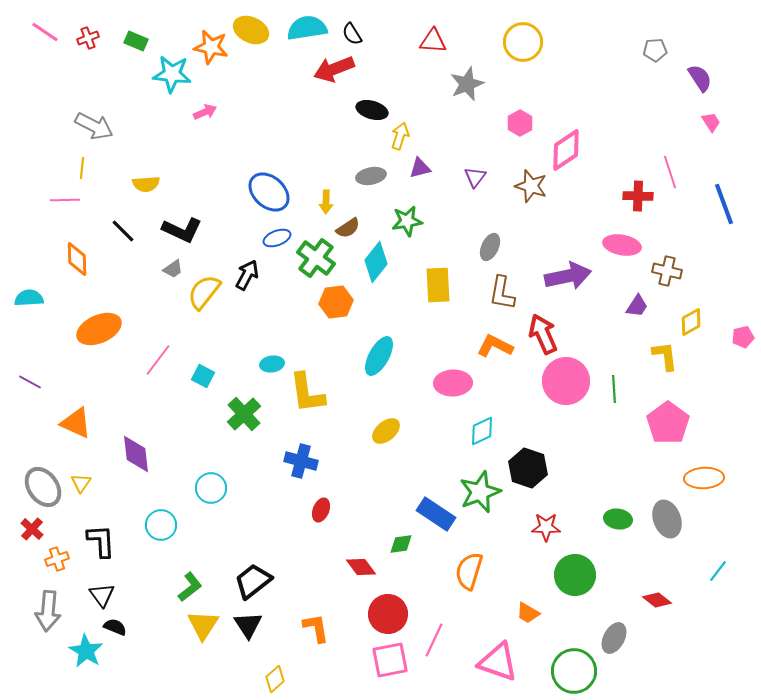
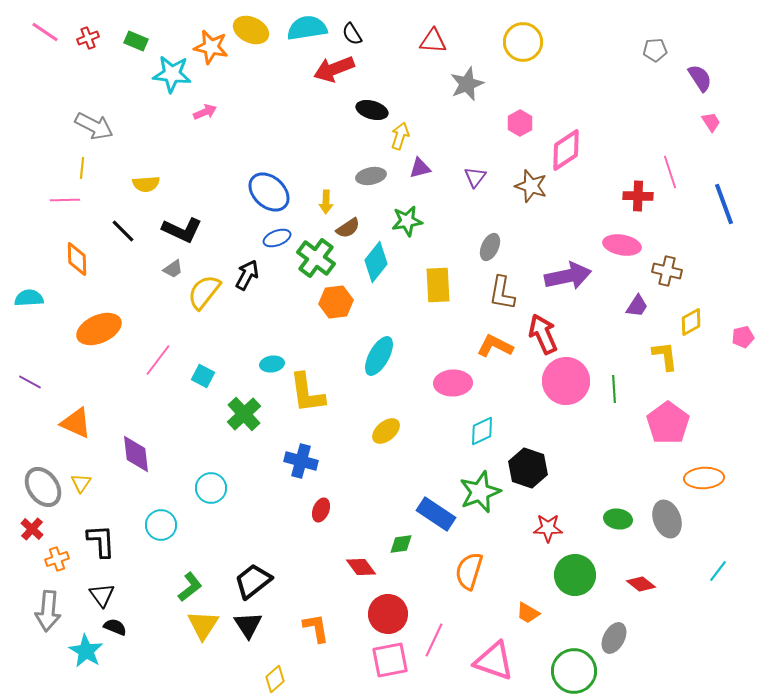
red star at (546, 527): moved 2 px right, 1 px down
red diamond at (657, 600): moved 16 px left, 16 px up
pink triangle at (498, 662): moved 4 px left, 1 px up
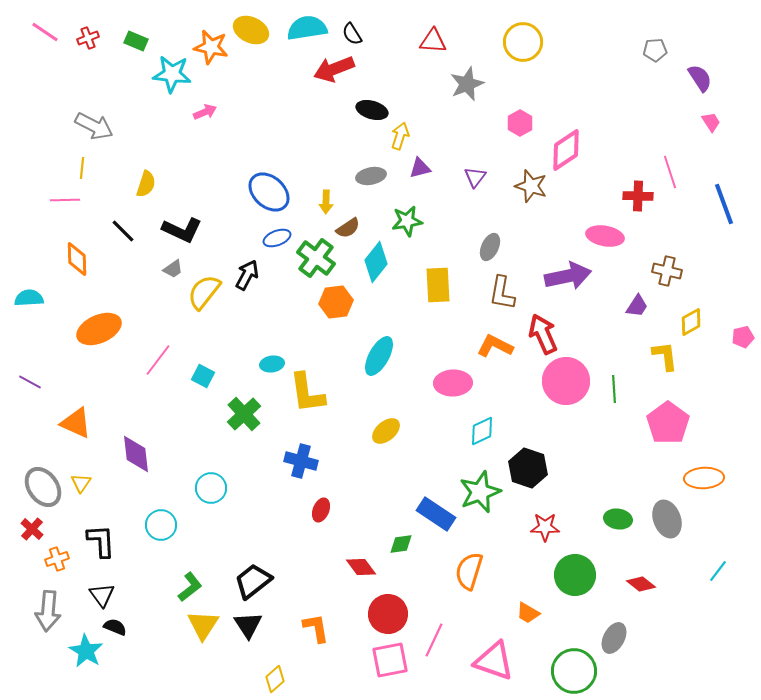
yellow semicircle at (146, 184): rotated 68 degrees counterclockwise
pink ellipse at (622, 245): moved 17 px left, 9 px up
red star at (548, 528): moved 3 px left, 1 px up
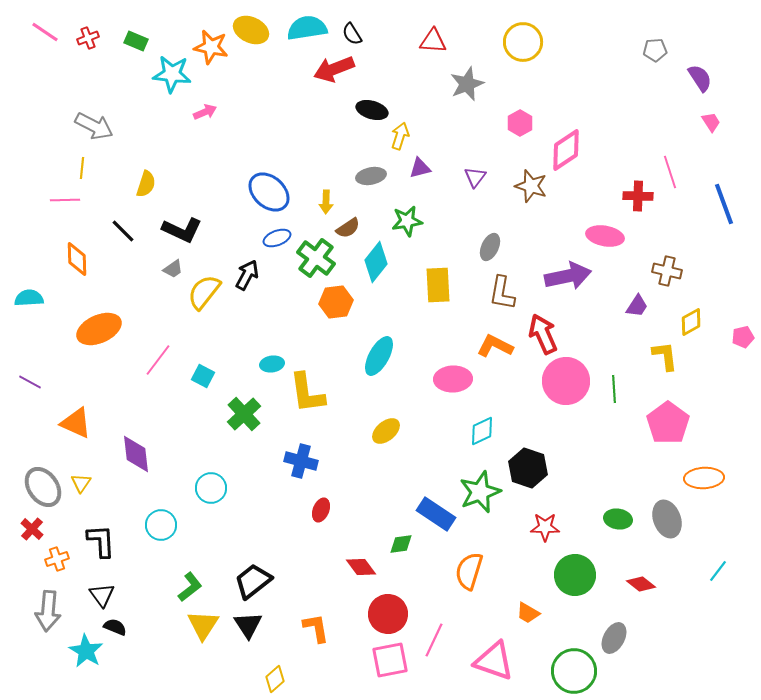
pink ellipse at (453, 383): moved 4 px up
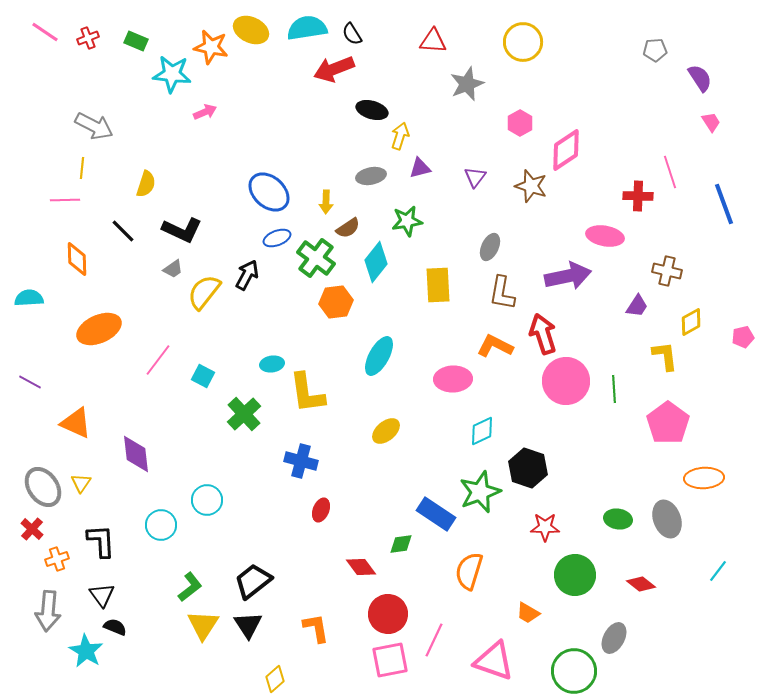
red arrow at (543, 334): rotated 6 degrees clockwise
cyan circle at (211, 488): moved 4 px left, 12 px down
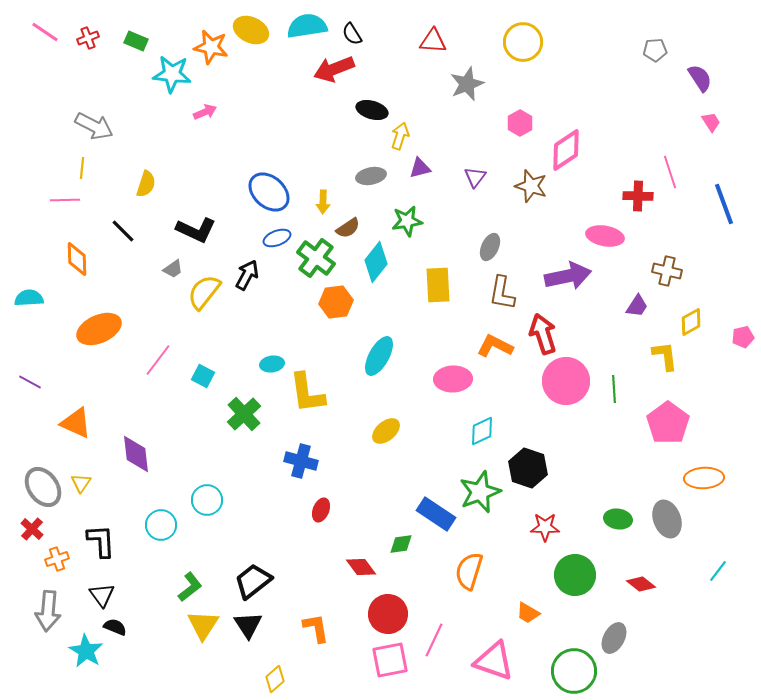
cyan semicircle at (307, 28): moved 2 px up
yellow arrow at (326, 202): moved 3 px left
black L-shape at (182, 230): moved 14 px right
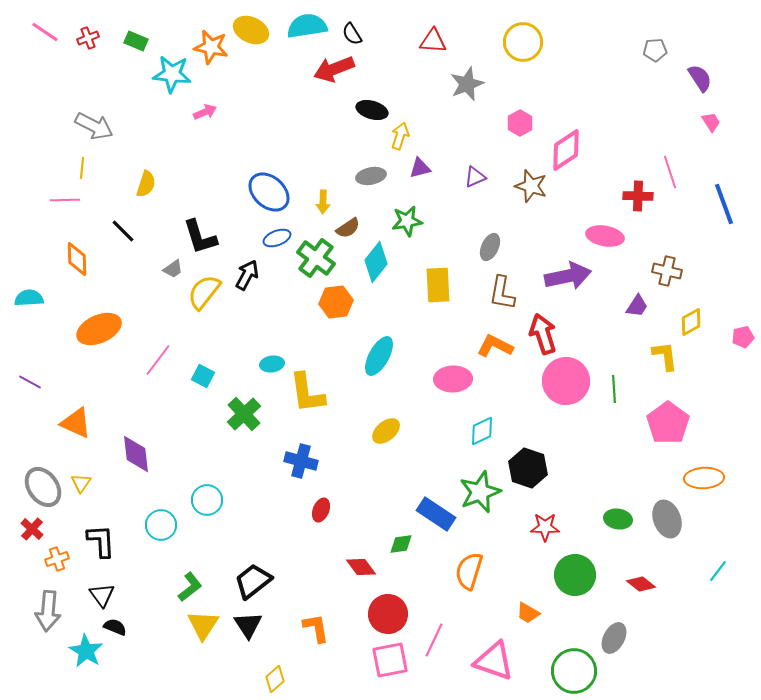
purple triangle at (475, 177): rotated 30 degrees clockwise
black L-shape at (196, 230): moved 4 px right, 7 px down; rotated 48 degrees clockwise
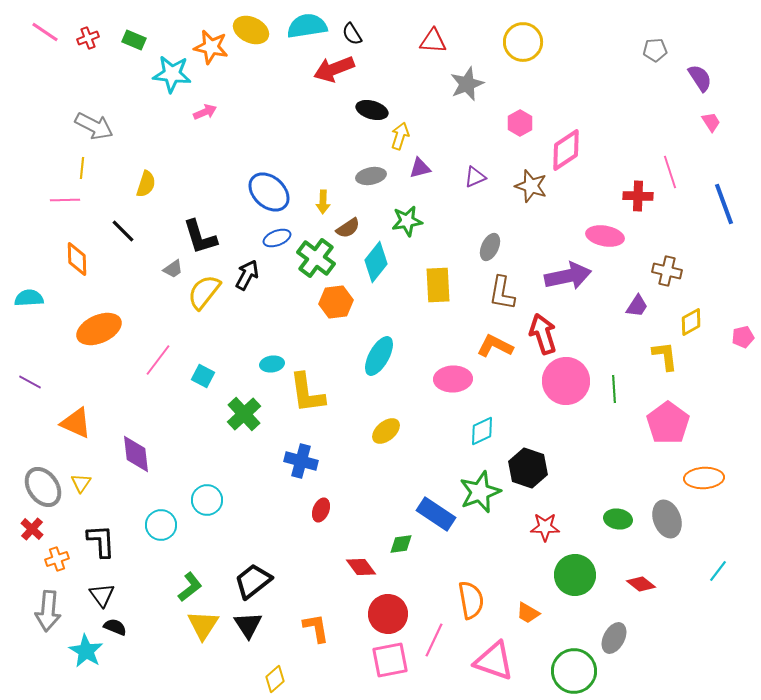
green rectangle at (136, 41): moved 2 px left, 1 px up
orange semicircle at (469, 571): moved 2 px right, 29 px down; rotated 153 degrees clockwise
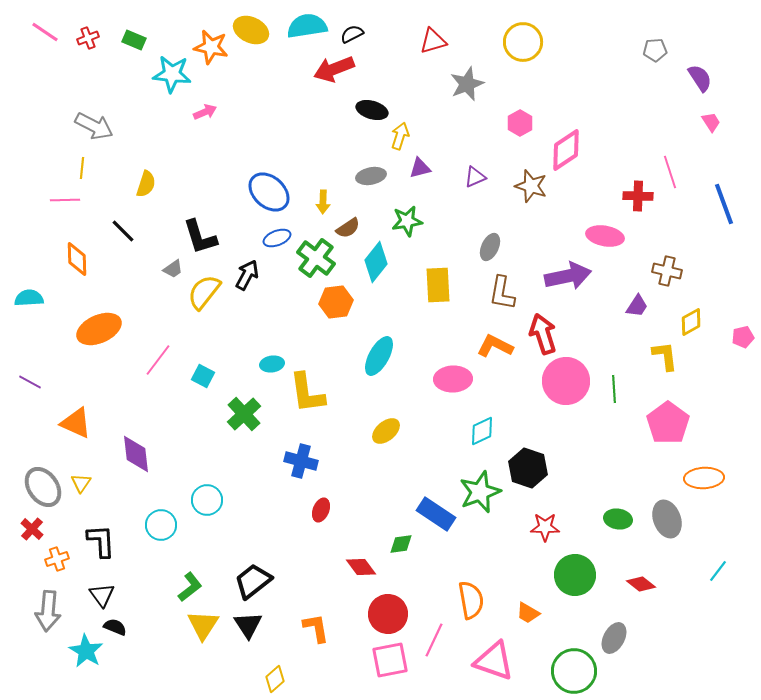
black semicircle at (352, 34): rotated 95 degrees clockwise
red triangle at (433, 41): rotated 20 degrees counterclockwise
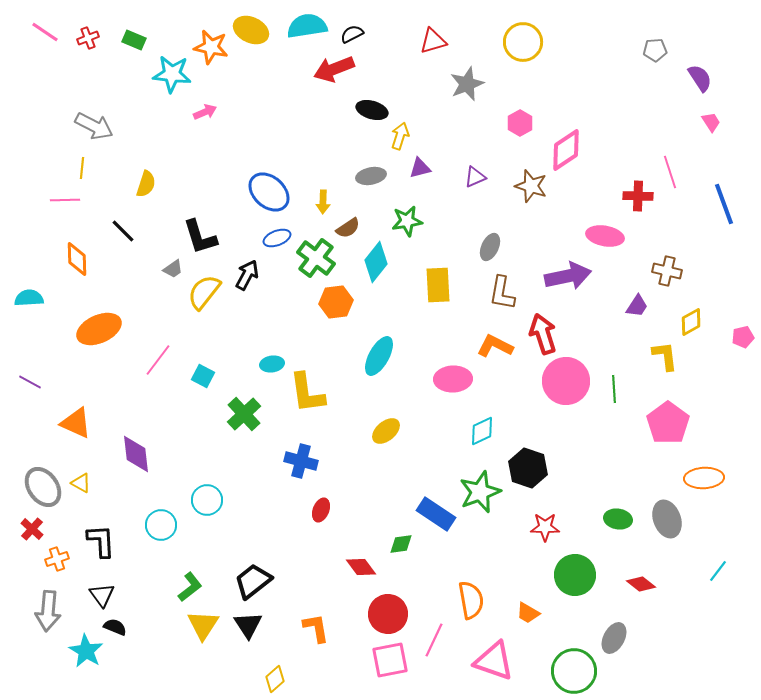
yellow triangle at (81, 483): rotated 35 degrees counterclockwise
